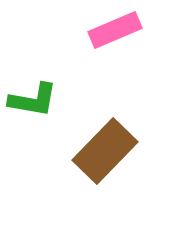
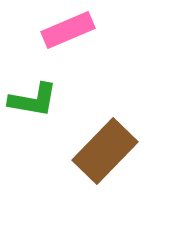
pink rectangle: moved 47 px left
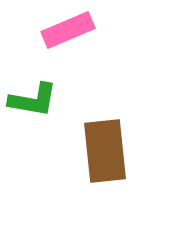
brown rectangle: rotated 50 degrees counterclockwise
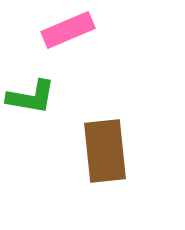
green L-shape: moved 2 px left, 3 px up
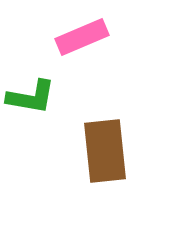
pink rectangle: moved 14 px right, 7 px down
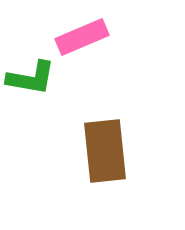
green L-shape: moved 19 px up
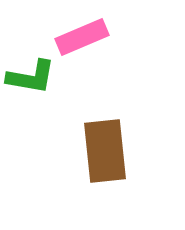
green L-shape: moved 1 px up
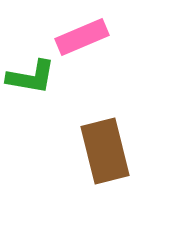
brown rectangle: rotated 8 degrees counterclockwise
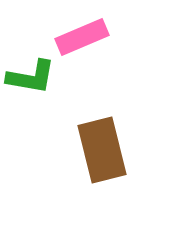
brown rectangle: moved 3 px left, 1 px up
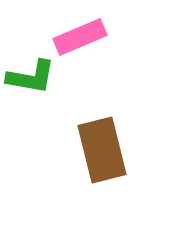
pink rectangle: moved 2 px left
